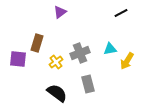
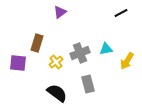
cyan triangle: moved 4 px left
purple square: moved 4 px down
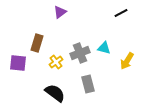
cyan triangle: moved 2 px left, 1 px up; rotated 24 degrees clockwise
black semicircle: moved 2 px left
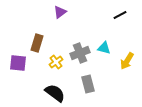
black line: moved 1 px left, 2 px down
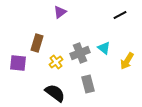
cyan triangle: rotated 24 degrees clockwise
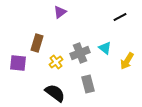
black line: moved 2 px down
cyan triangle: moved 1 px right
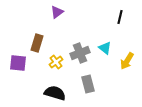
purple triangle: moved 3 px left
black line: rotated 48 degrees counterclockwise
black semicircle: rotated 20 degrees counterclockwise
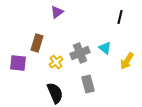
black semicircle: rotated 50 degrees clockwise
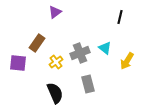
purple triangle: moved 2 px left
brown rectangle: rotated 18 degrees clockwise
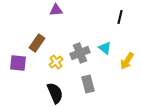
purple triangle: moved 1 px right, 2 px up; rotated 32 degrees clockwise
